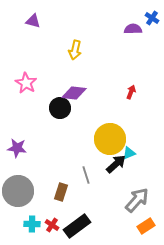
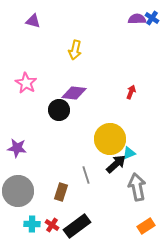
purple semicircle: moved 4 px right, 10 px up
black circle: moved 1 px left, 2 px down
gray arrow: moved 13 px up; rotated 52 degrees counterclockwise
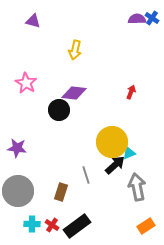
yellow circle: moved 2 px right, 3 px down
black arrow: moved 1 px left, 1 px down
